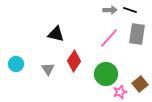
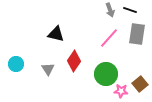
gray arrow: rotated 72 degrees clockwise
pink star: moved 1 px right, 1 px up; rotated 24 degrees clockwise
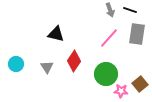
gray triangle: moved 1 px left, 2 px up
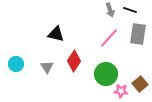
gray rectangle: moved 1 px right
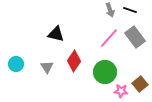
gray rectangle: moved 3 px left, 3 px down; rotated 45 degrees counterclockwise
green circle: moved 1 px left, 2 px up
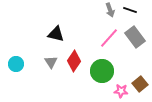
gray triangle: moved 4 px right, 5 px up
green circle: moved 3 px left, 1 px up
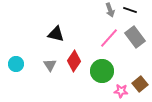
gray triangle: moved 1 px left, 3 px down
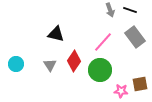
pink line: moved 6 px left, 4 px down
green circle: moved 2 px left, 1 px up
brown square: rotated 28 degrees clockwise
